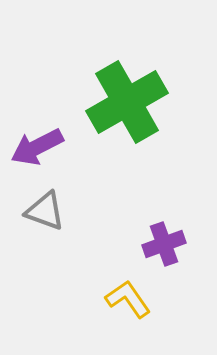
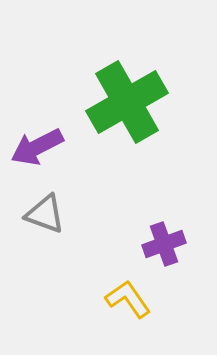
gray triangle: moved 3 px down
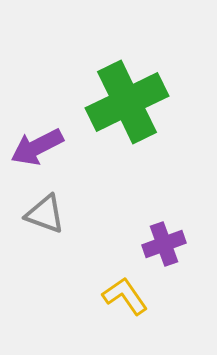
green cross: rotated 4 degrees clockwise
yellow L-shape: moved 3 px left, 3 px up
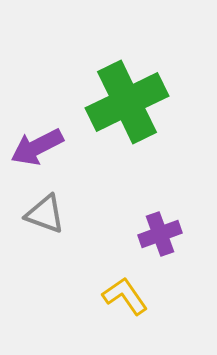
purple cross: moved 4 px left, 10 px up
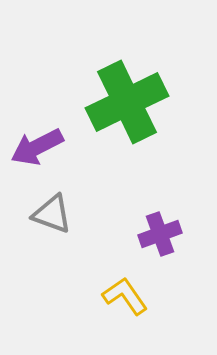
gray triangle: moved 7 px right
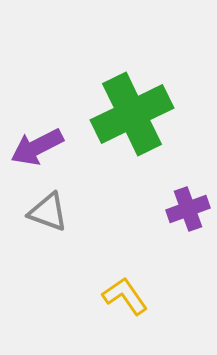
green cross: moved 5 px right, 12 px down
gray triangle: moved 4 px left, 2 px up
purple cross: moved 28 px right, 25 px up
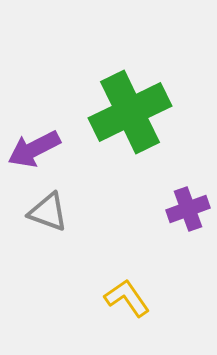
green cross: moved 2 px left, 2 px up
purple arrow: moved 3 px left, 2 px down
yellow L-shape: moved 2 px right, 2 px down
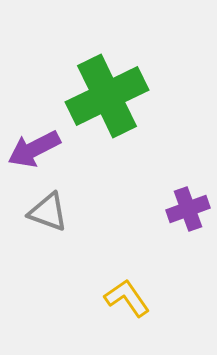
green cross: moved 23 px left, 16 px up
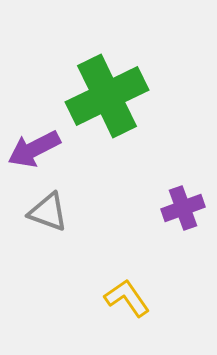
purple cross: moved 5 px left, 1 px up
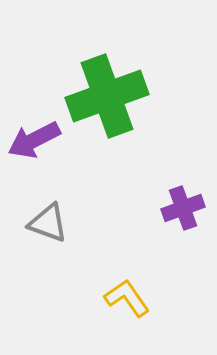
green cross: rotated 6 degrees clockwise
purple arrow: moved 9 px up
gray triangle: moved 11 px down
